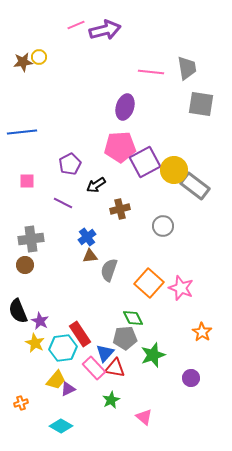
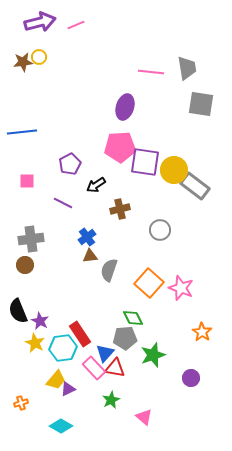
purple arrow at (105, 30): moved 65 px left, 8 px up
purple square at (145, 162): rotated 36 degrees clockwise
gray circle at (163, 226): moved 3 px left, 4 px down
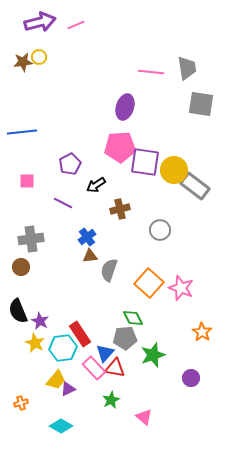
brown circle at (25, 265): moved 4 px left, 2 px down
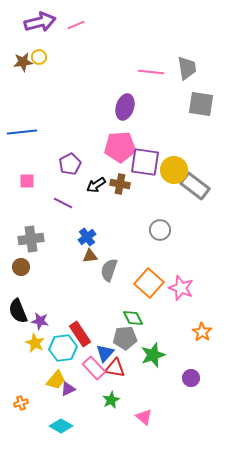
brown cross at (120, 209): moved 25 px up; rotated 24 degrees clockwise
purple star at (40, 321): rotated 18 degrees counterclockwise
